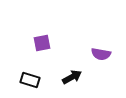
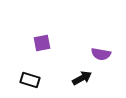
black arrow: moved 10 px right, 1 px down
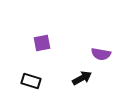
black rectangle: moved 1 px right, 1 px down
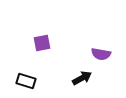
black rectangle: moved 5 px left
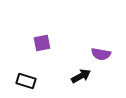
black arrow: moved 1 px left, 2 px up
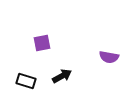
purple semicircle: moved 8 px right, 3 px down
black arrow: moved 19 px left
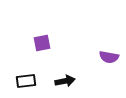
black arrow: moved 3 px right, 5 px down; rotated 18 degrees clockwise
black rectangle: rotated 24 degrees counterclockwise
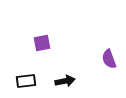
purple semicircle: moved 2 px down; rotated 60 degrees clockwise
